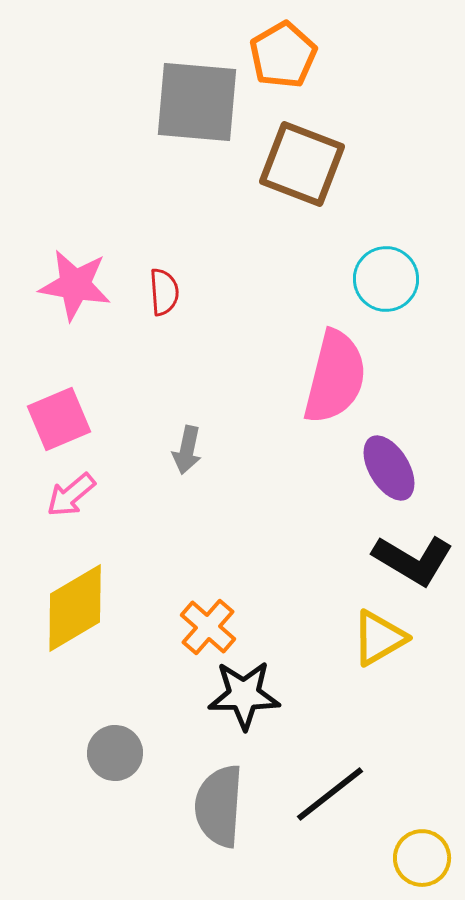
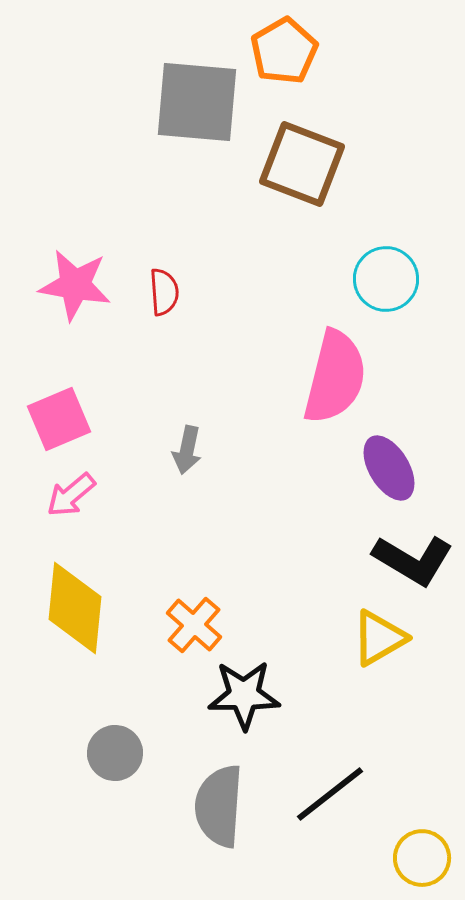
orange pentagon: moved 1 px right, 4 px up
yellow diamond: rotated 54 degrees counterclockwise
orange cross: moved 14 px left, 2 px up
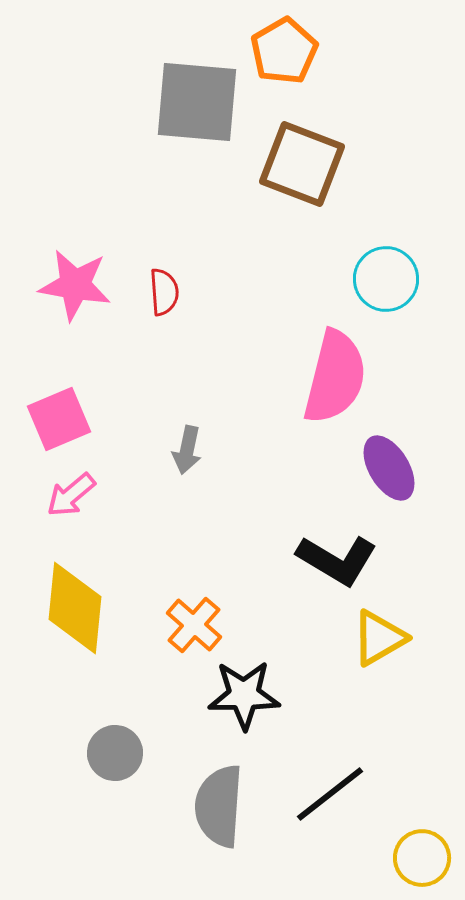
black L-shape: moved 76 px left
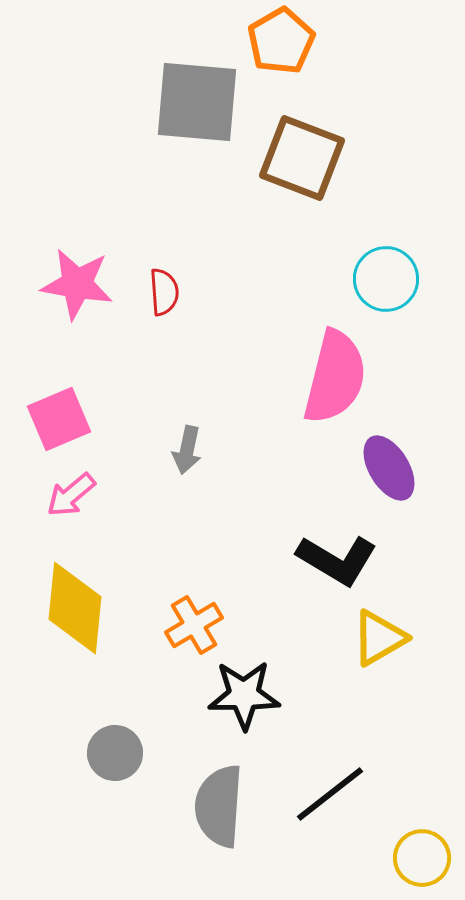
orange pentagon: moved 3 px left, 10 px up
brown square: moved 6 px up
pink star: moved 2 px right, 1 px up
orange cross: rotated 18 degrees clockwise
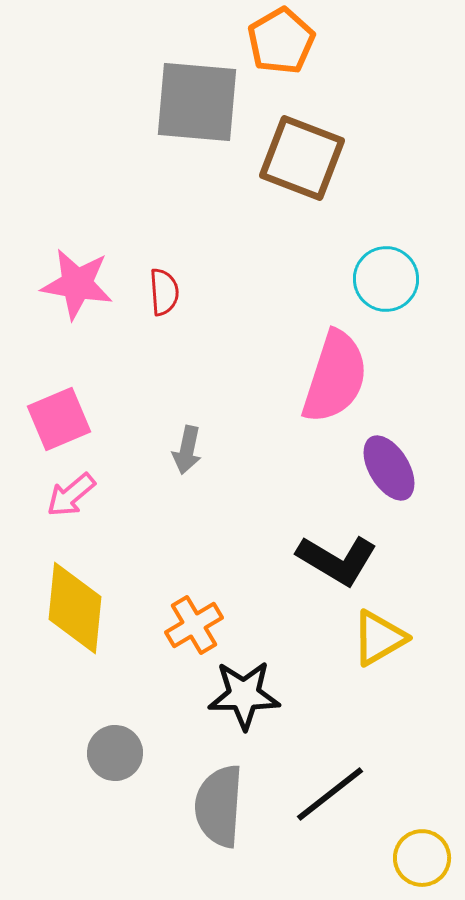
pink semicircle: rotated 4 degrees clockwise
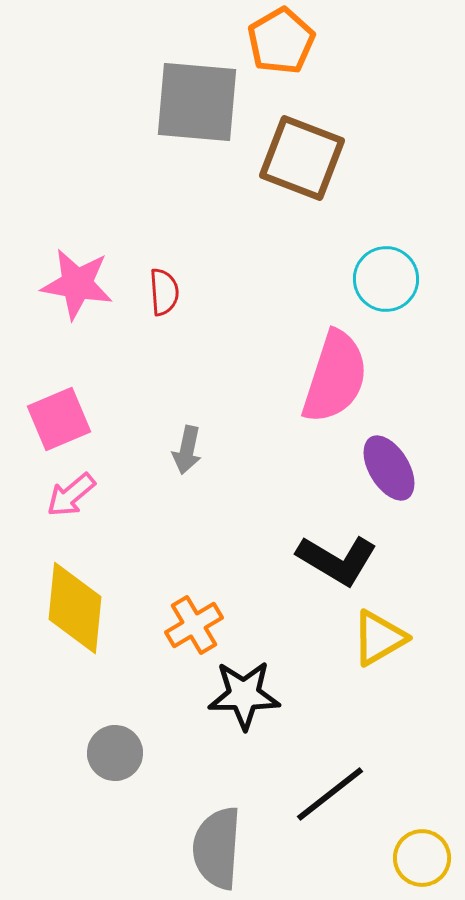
gray semicircle: moved 2 px left, 42 px down
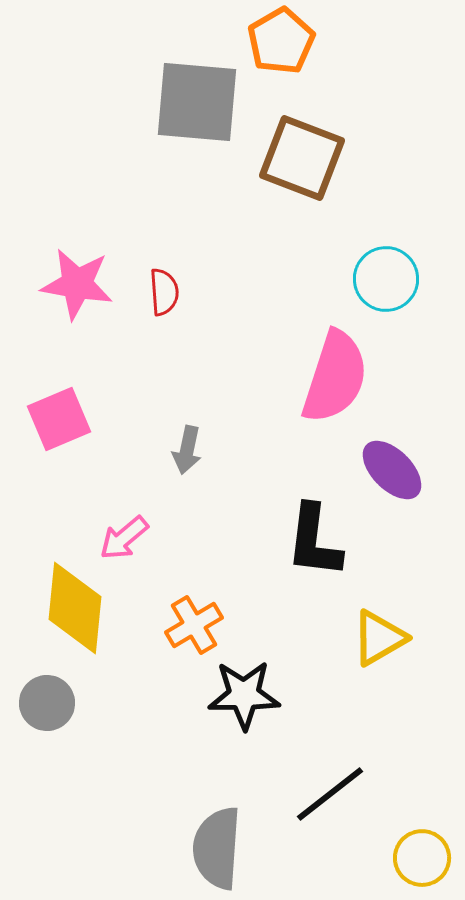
purple ellipse: moved 3 px right, 2 px down; rotated 14 degrees counterclockwise
pink arrow: moved 53 px right, 43 px down
black L-shape: moved 23 px left, 19 px up; rotated 66 degrees clockwise
gray circle: moved 68 px left, 50 px up
